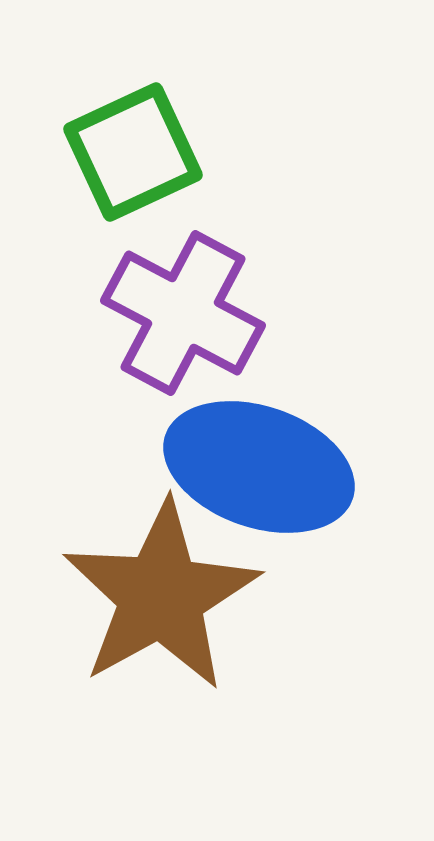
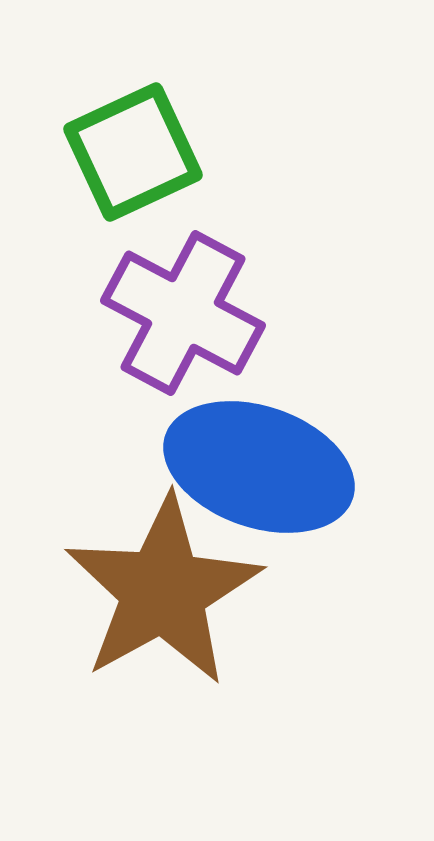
brown star: moved 2 px right, 5 px up
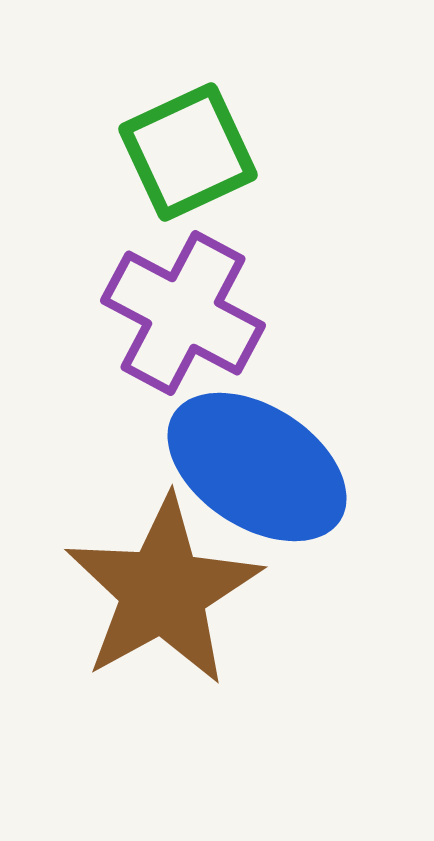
green square: moved 55 px right
blue ellipse: moved 2 px left; rotated 14 degrees clockwise
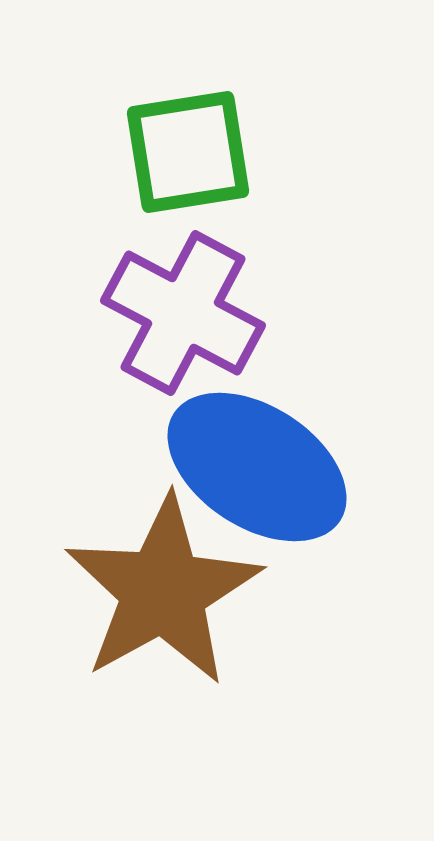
green square: rotated 16 degrees clockwise
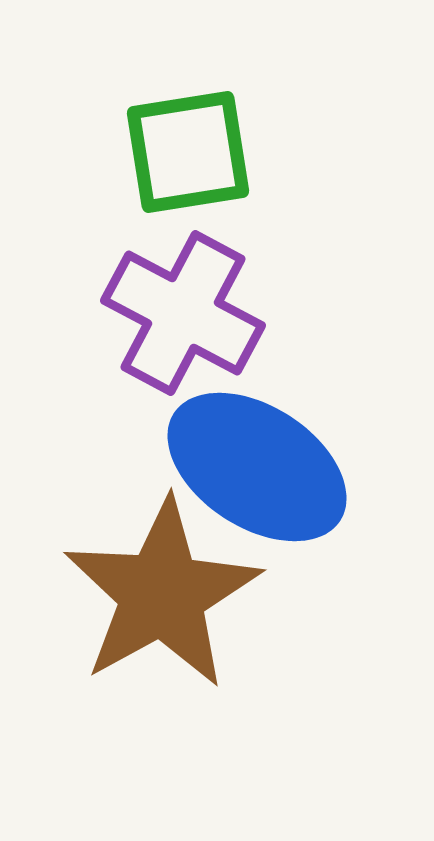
brown star: moved 1 px left, 3 px down
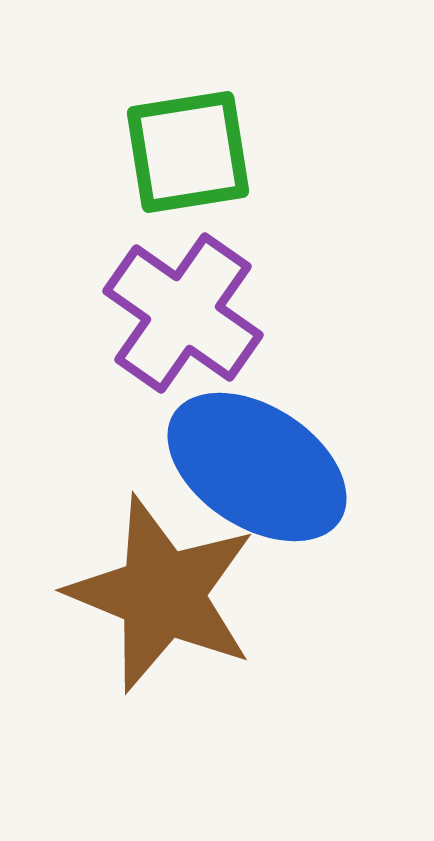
purple cross: rotated 7 degrees clockwise
brown star: rotated 21 degrees counterclockwise
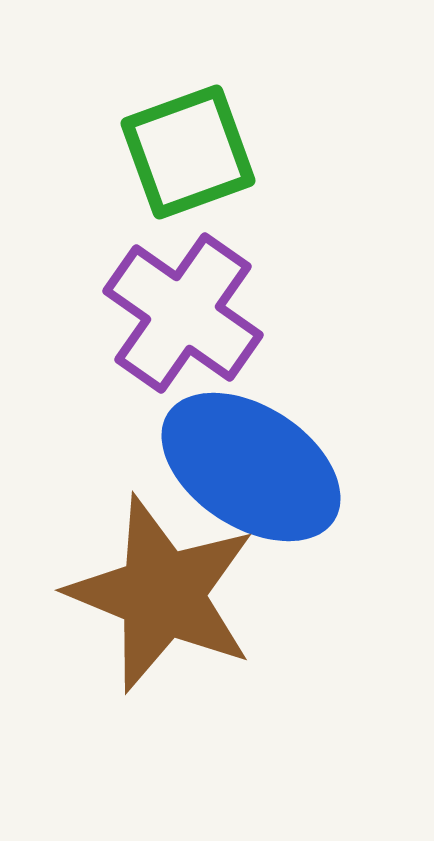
green square: rotated 11 degrees counterclockwise
blue ellipse: moved 6 px left
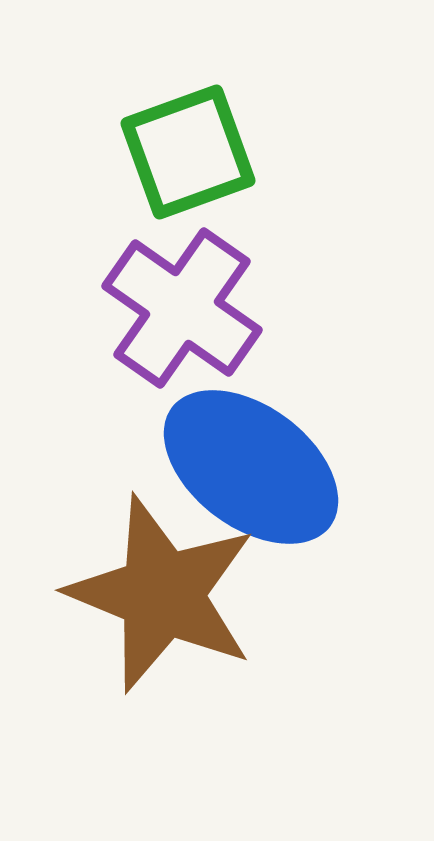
purple cross: moved 1 px left, 5 px up
blue ellipse: rotated 4 degrees clockwise
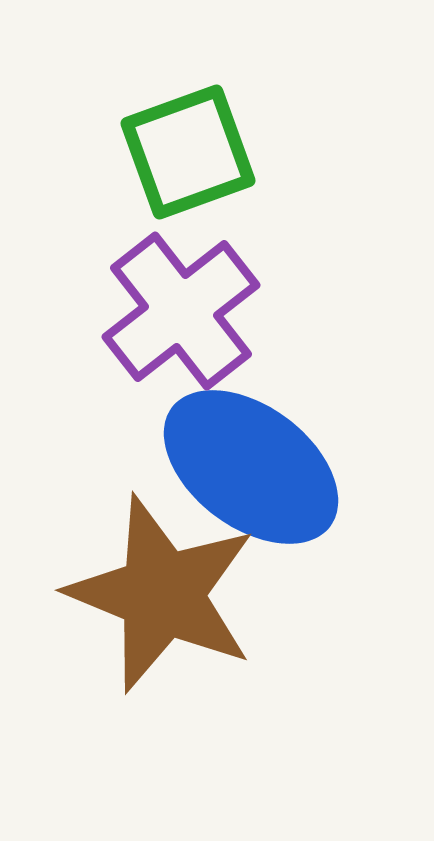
purple cross: moved 1 px left, 3 px down; rotated 17 degrees clockwise
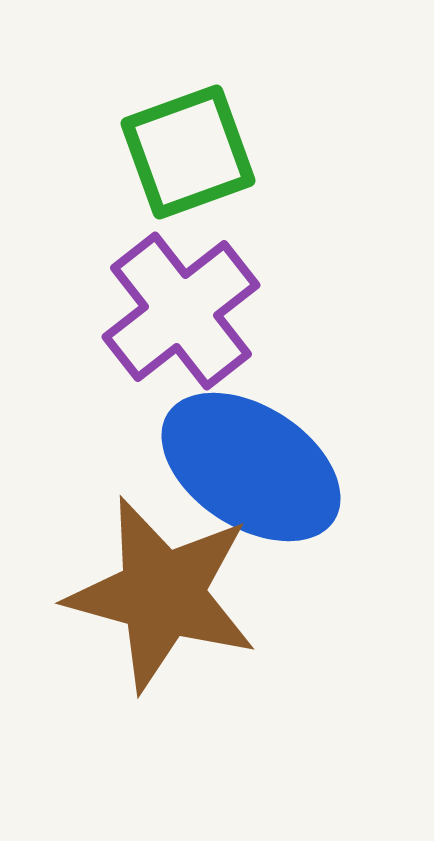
blue ellipse: rotated 4 degrees counterclockwise
brown star: rotated 7 degrees counterclockwise
